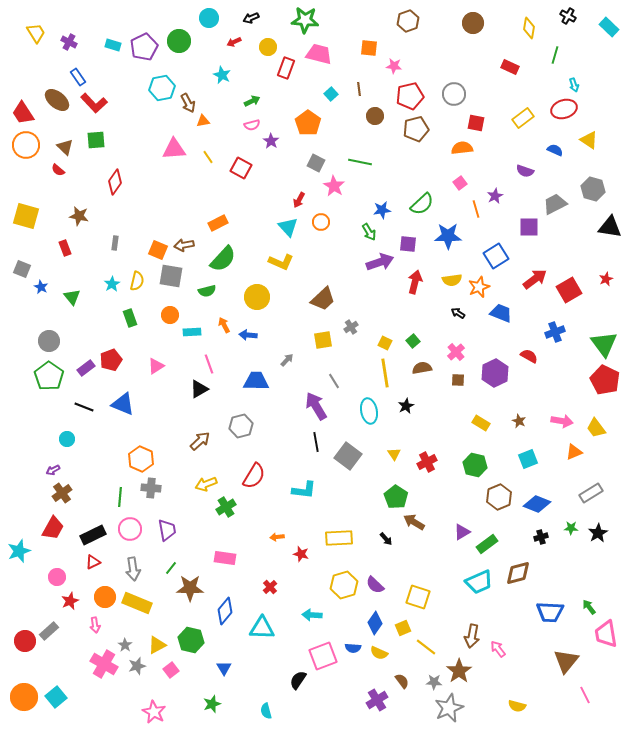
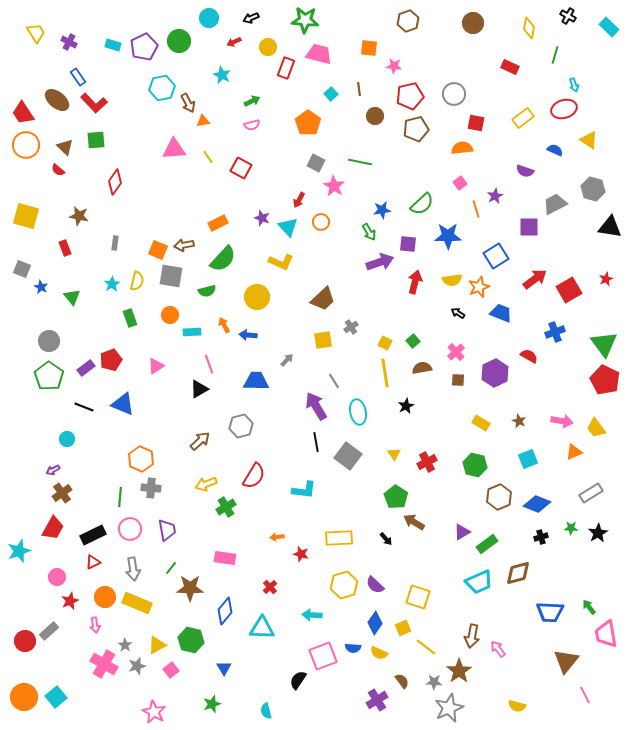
purple star at (271, 141): moved 9 px left, 77 px down; rotated 14 degrees counterclockwise
cyan ellipse at (369, 411): moved 11 px left, 1 px down
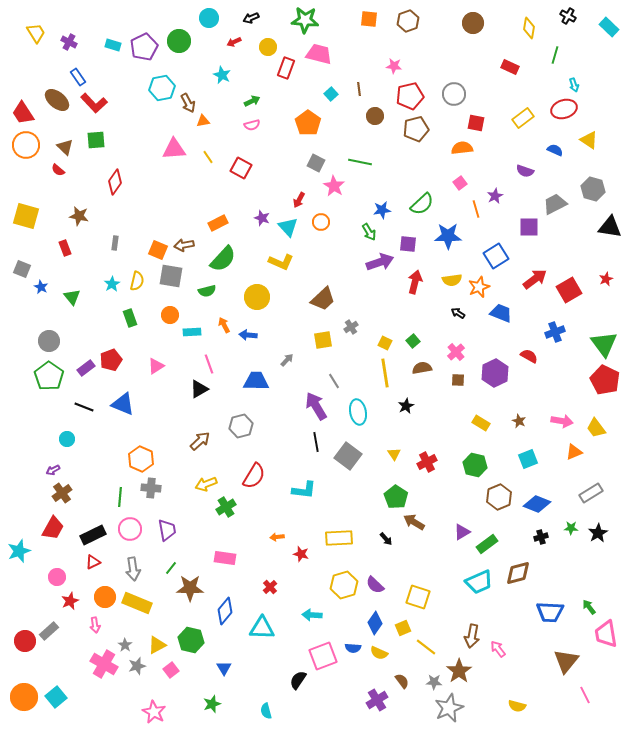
orange square at (369, 48): moved 29 px up
